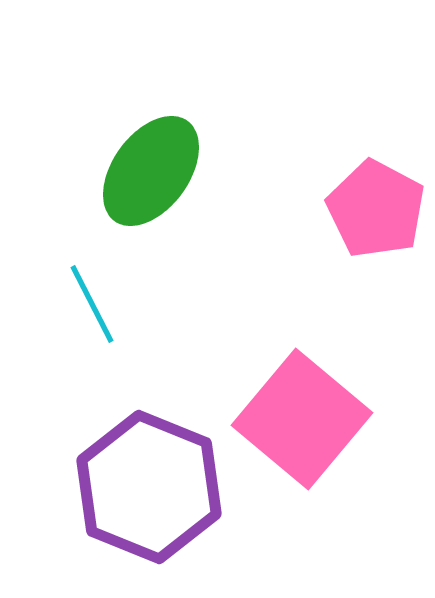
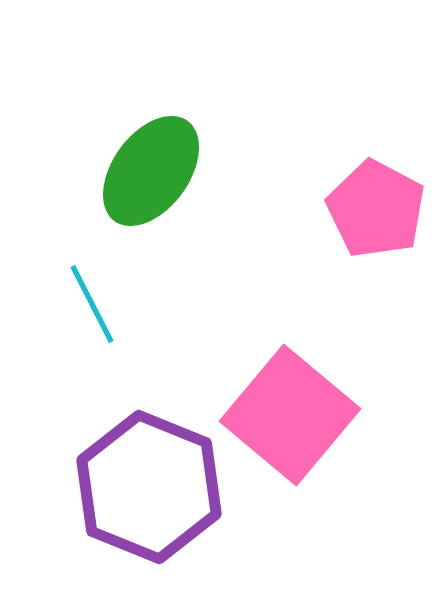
pink square: moved 12 px left, 4 px up
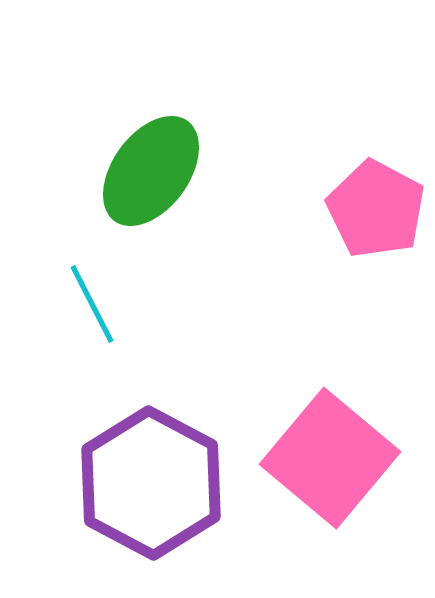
pink square: moved 40 px right, 43 px down
purple hexagon: moved 2 px right, 4 px up; rotated 6 degrees clockwise
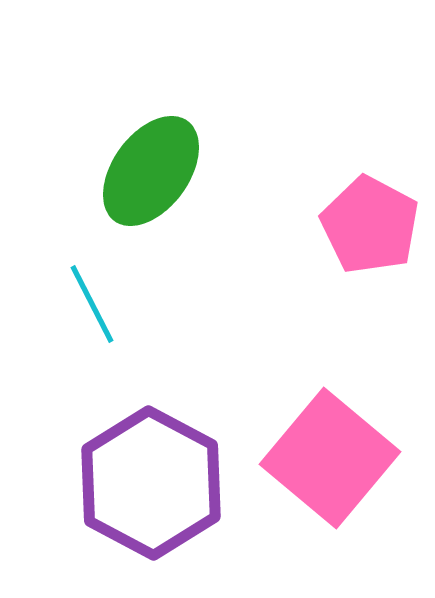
pink pentagon: moved 6 px left, 16 px down
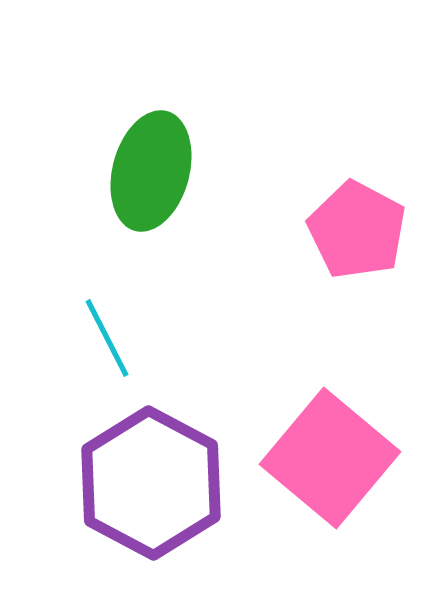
green ellipse: rotated 21 degrees counterclockwise
pink pentagon: moved 13 px left, 5 px down
cyan line: moved 15 px right, 34 px down
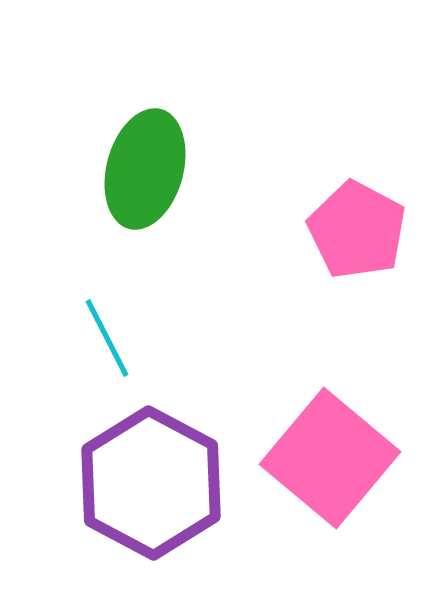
green ellipse: moved 6 px left, 2 px up
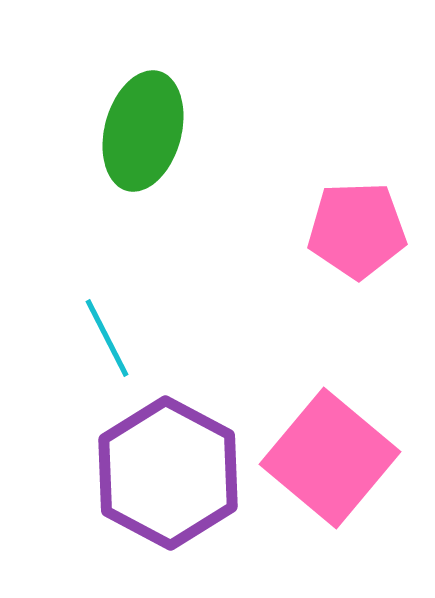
green ellipse: moved 2 px left, 38 px up
pink pentagon: rotated 30 degrees counterclockwise
purple hexagon: moved 17 px right, 10 px up
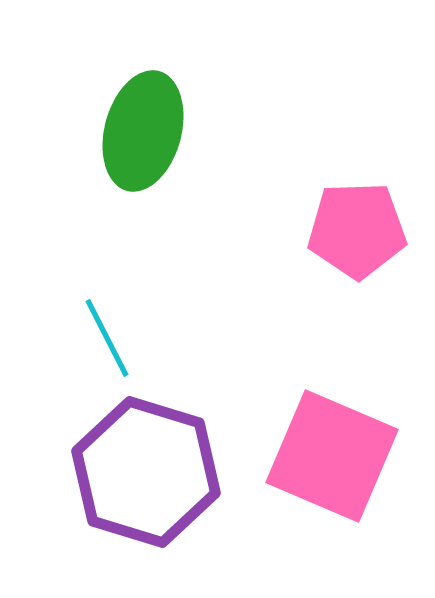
pink square: moved 2 px right, 2 px up; rotated 17 degrees counterclockwise
purple hexagon: moved 22 px left, 1 px up; rotated 11 degrees counterclockwise
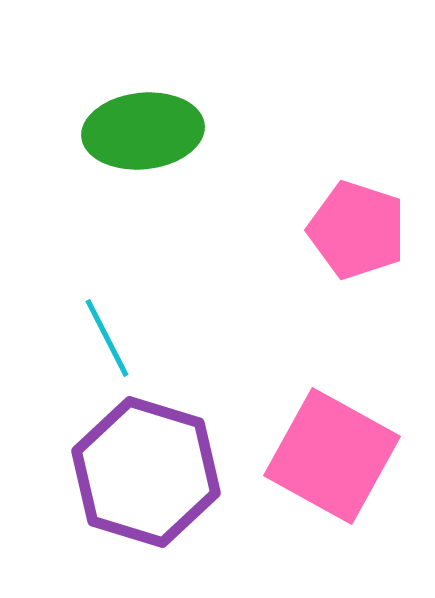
green ellipse: rotated 69 degrees clockwise
pink pentagon: rotated 20 degrees clockwise
pink square: rotated 6 degrees clockwise
